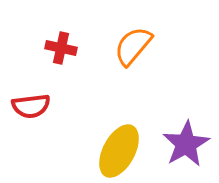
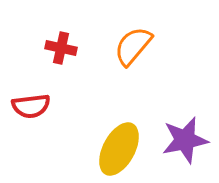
purple star: moved 1 px left, 4 px up; rotated 18 degrees clockwise
yellow ellipse: moved 2 px up
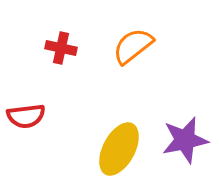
orange semicircle: rotated 12 degrees clockwise
red semicircle: moved 5 px left, 10 px down
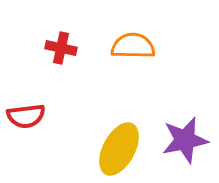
orange semicircle: rotated 39 degrees clockwise
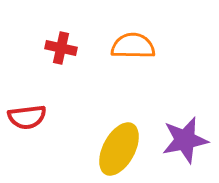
red semicircle: moved 1 px right, 1 px down
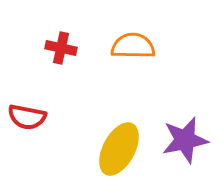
red semicircle: rotated 18 degrees clockwise
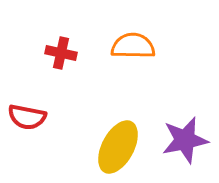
red cross: moved 5 px down
yellow ellipse: moved 1 px left, 2 px up
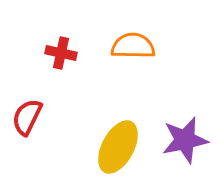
red semicircle: rotated 105 degrees clockwise
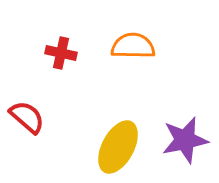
red semicircle: rotated 105 degrees clockwise
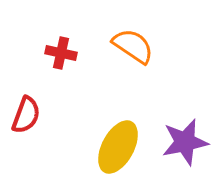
orange semicircle: rotated 33 degrees clockwise
red semicircle: moved 1 px left, 2 px up; rotated 69 degrees clockwise
purple star: moved 2 px down
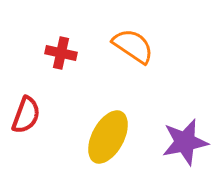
yellow ellipse: moved 10 px left, 10 px up
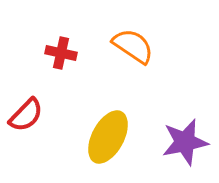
red semicircle: rotated 24 degrees clockwise
